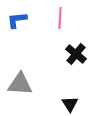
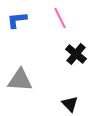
pink line: rotated 30 degrees counterclockwise
gray triangle: moved 4 px up
black triangle: rotated 12 degrees counterclockwise
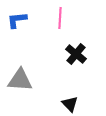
pink line: rotated 30 degrees clockwise
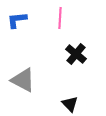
gray triangle: moved 3 px right; rotated 24 degrees clockwise
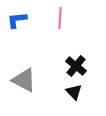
black cross: moved 12 px down
gray triangle: moved 1 px right
black triangle: moved 4 px right, 12 px up
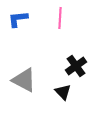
blue L-shape: moved 1 px right, 1 px up
black cross: rotated 15 degrees clockwise
black triangle: moved 11 px left
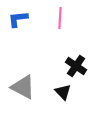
black cross: rotated 20 degrees counterclockwise
gray triangle: moved 1 px left, 7 px down
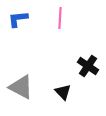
black cross: moved 12 px right
gray triangle: moved 2 px left
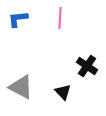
black cross: moved 1 px left
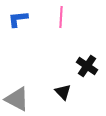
pink line: moved 1 px right, 1 px up
gray triangle: moved 4 px left, 12 px down
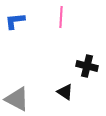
blue L-shape: moved 3 px left, 2 px down
black cross: rotated 20 degrees counterclockwise
black triangle: moved 2 px right; rotated 12 degrees counterclockwise
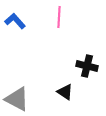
pink line: moved 2 px left
blue L-shape: rotated 55 degrees clockwise
